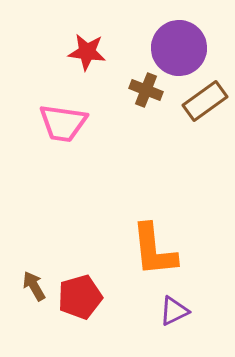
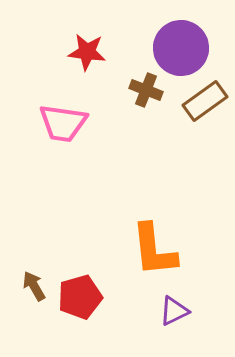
purple circle: moved 2 px right
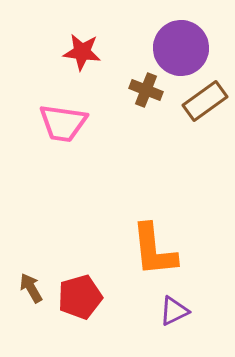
red star: moved 5 px left
brown arrow: moved 3 px left, 2 px down
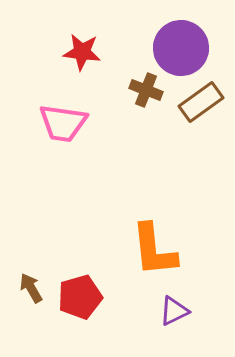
brown rectangle: moved 4 px left, 1 px down
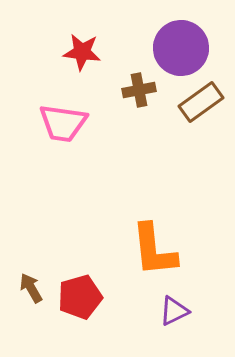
brown cross: moved 7 px left; rotated 32 degrees counterclockwise
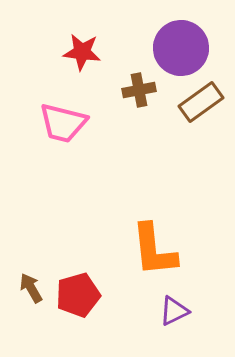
pink trapezoid: rotated 6 degrees clockwise
red pentagon: moved 2 px left, 2 px up
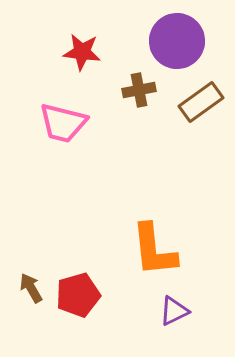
purple circle: moved 4 px left, 7 px up
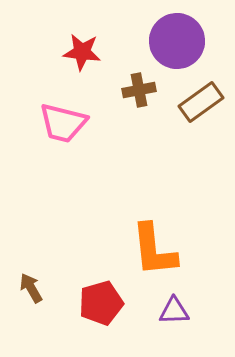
red pentagon: moved 23 px right, 8 px down
purple triangle: rotated 24 degrees clockwise
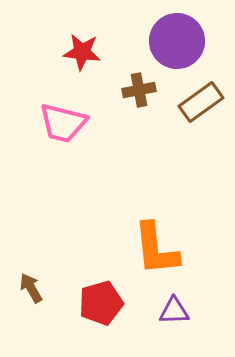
orange L-shape: moved 2 px right, 1 px up
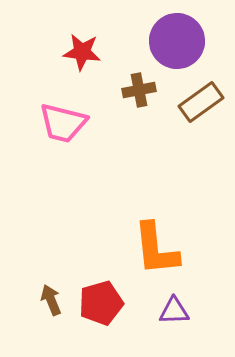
brown arrow: moved 20 px right, 12 px down; rotated 8 degrees clockwise
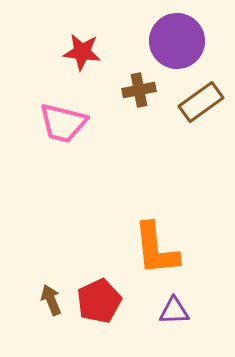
red pentagon: moved 2 px left, 2 px up; rotated 9 degrees counterclockwise
